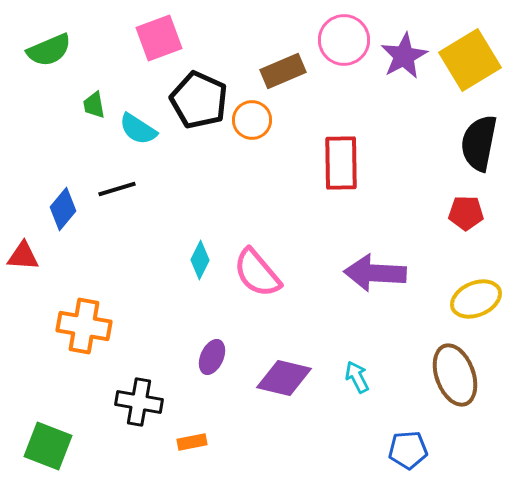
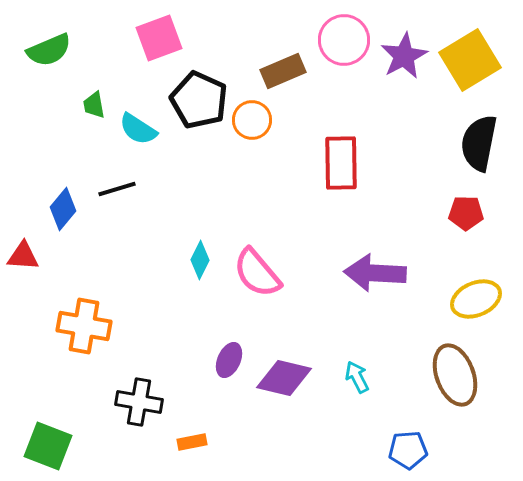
purple ellipse: moved 17 px right, 3 px down
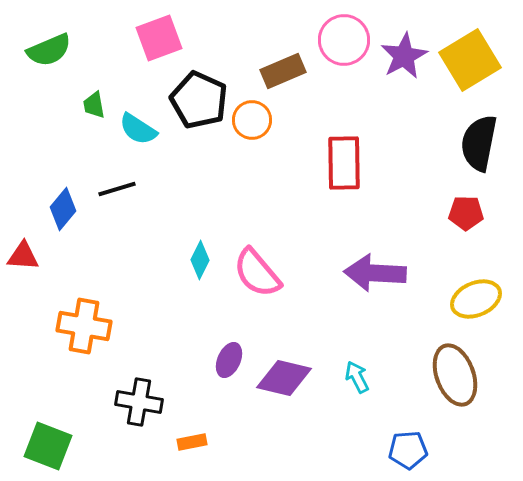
red rectangle: moved 3 px right
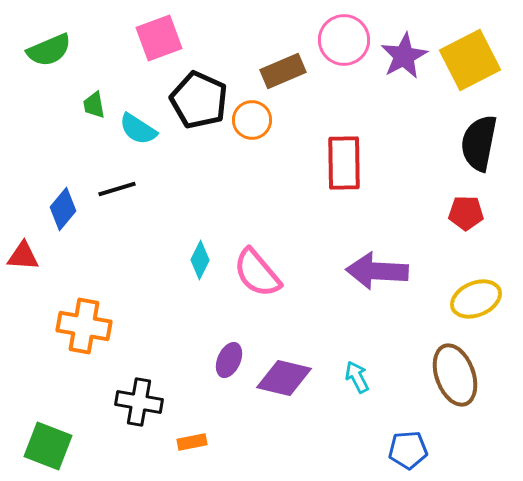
yellow square: rotated 4 degrees clockwise
purple arrow: moved 2 px right, 2 px up
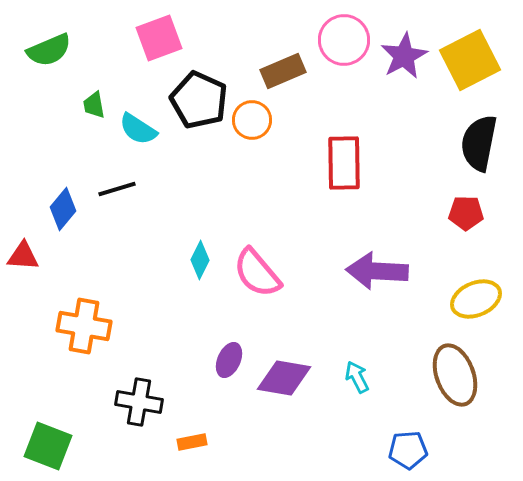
purple diamond: rotated 4 degrees counterclockwise
